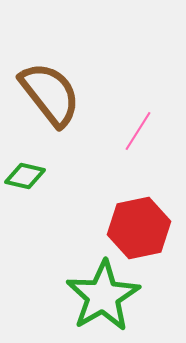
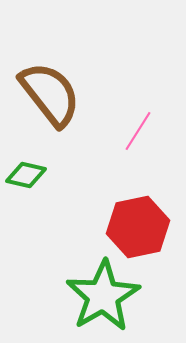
green diamond: moved 1 px right, 1 px up
red hexagon: moved 1 px left, 1 px up
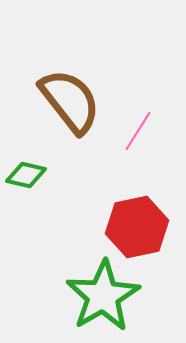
brown semicircle: moved 20 px right, 7 px down
red hexagon: moved 1 px left
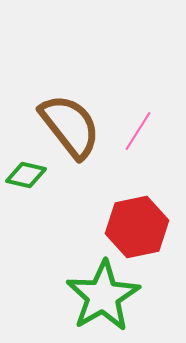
brown semicircle: moved 25 px down
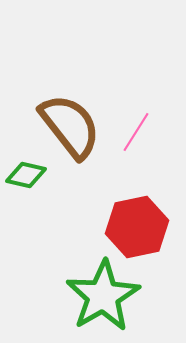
pink line: moved 2 px left, 1 px down
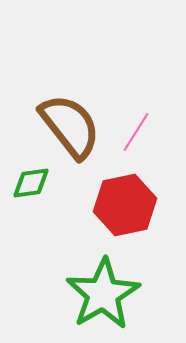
green diamond: moved 5 px right, 8 px down; rotated 21 degrees counterclockwise
red hexagon: moved 12 px left, 22 px up
green star: moved 2 px up
